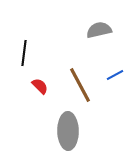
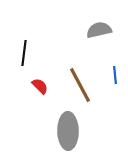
blue line: rotated 66 degrees counterclockwise
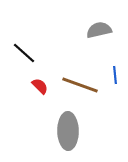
black line: rotated 55 degrees counterclockwise
brown line: rotated 42 degrees counterclockwise
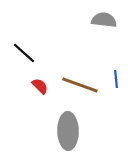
gray semicircle: moved 5 px right, 10 px up; rotated 20 degrees clockwise
blue line: moved 1 px right, 4 px down
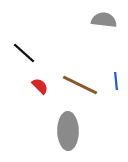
blue line: moved 2 px down
brown line: rotated 6 degrees clockwise
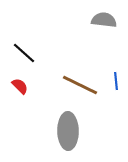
red semicircle: moved 20 px left
